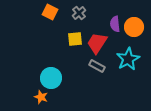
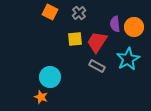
red trapezoid: moved 1 px up
cyan circle: moved 1 px left, 1 px up
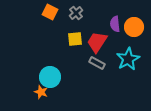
gray cross: moved 3 px left
gray rectangle: moved 3 px up
orange star: moved 5 px up
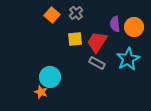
orange square: moved 2 px right, 3 px down; rotated 14 degrees clockwise
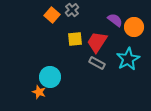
gray cross: moved 4 px left, 3 px up
purple semicircle: moved 4 px up; rotated 133 degrees clockwise
orange star: moved 2 px left
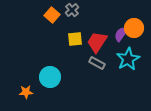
purple semicircle: moved 6 px right, 14 px down; rotated 91 degrees counterclockwise
orange circle: moved 1 px down
orange star: moved 13 px left; rotated 24 degrees counterclockwise
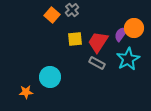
red trapezoid: moved 1 px right
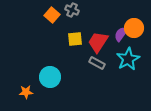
gray cross: rotated 24 degrees counterclockwise
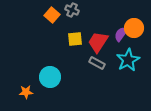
cyan star: moved 1 px down
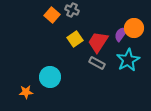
yellow square: rotated 28 degrees counterclockwise
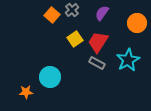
gray cross: rotated 24 degrees clockwise
orange circle: moved 3 px right, 5 px up
purple semicircle: moved 19 px left, 21 px up
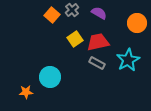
purple semicircle: moved 3 px left; rotated 84 degrees clockwise
red trapezoid: rotated 45 degrees clockwise
